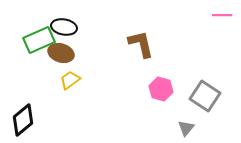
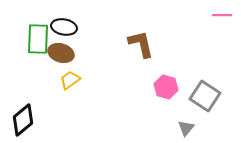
green rectangle: moved 1 px left, 1 px up; rotated 64 degrees counterclockwise
pink hexagon: moved 5 px right, 2 px up
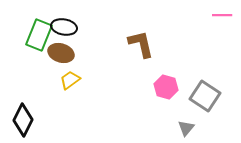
green rectangle: moved 1 px right, 4 px up; rotated 20 degrees clockwise
black diamond: rotated 24 degrees counterclockwise
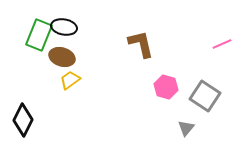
pink line: moved 29 px down; rotated 24 degrees counterclockwise
brown ellipse: moved 1 px right, 4 px down
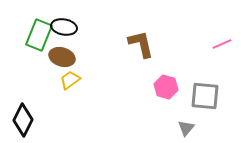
gray square: rotated 28 degrees counterclockwise
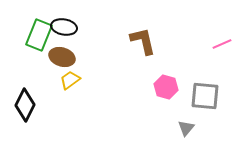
brown L-shape: moved 2 px right, 3 px up
black diamond: moved 2 px right, 15 px up
